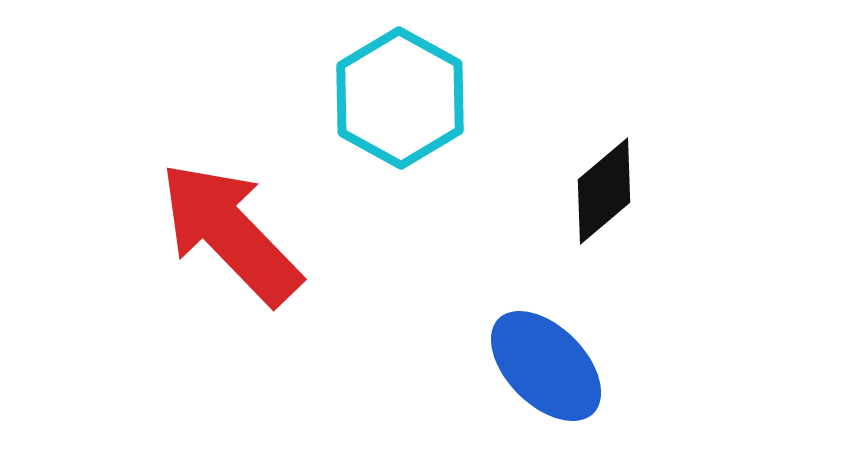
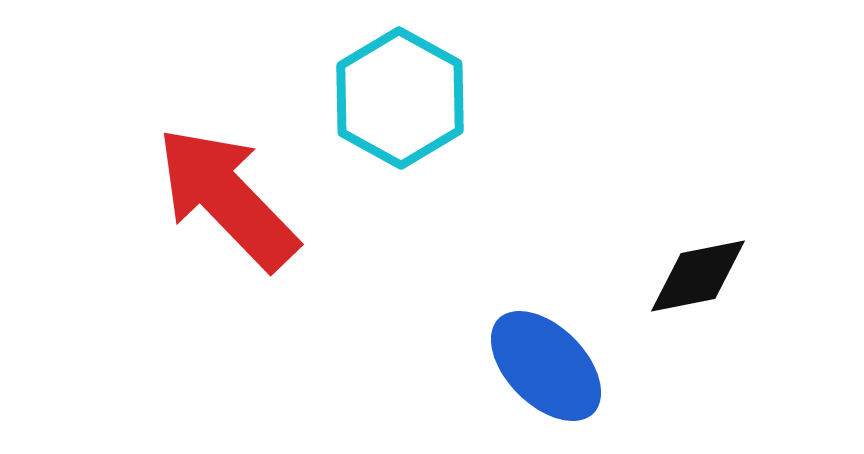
black diamond: moved 94 px right, 85 px down; rotated 29 degrees clockwise
red arrow: moved 3 px left, 35 px up
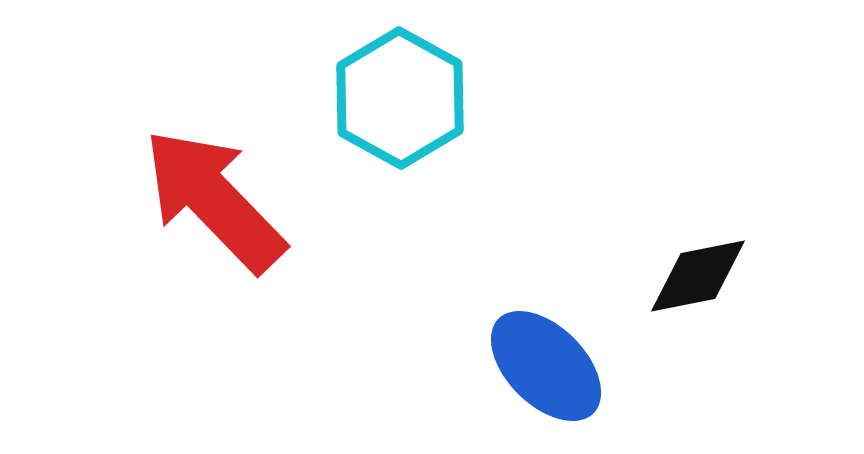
red arrow: moved 13 px left, 2 px down
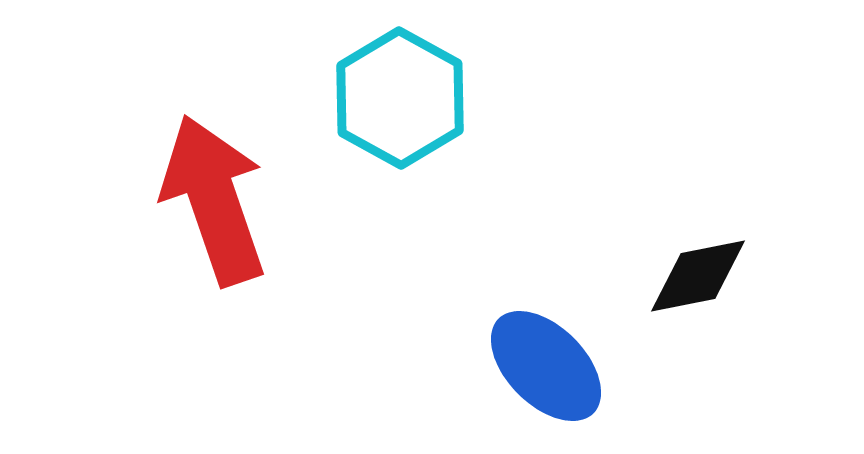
red arrow: rotated 25 degrees clockwise
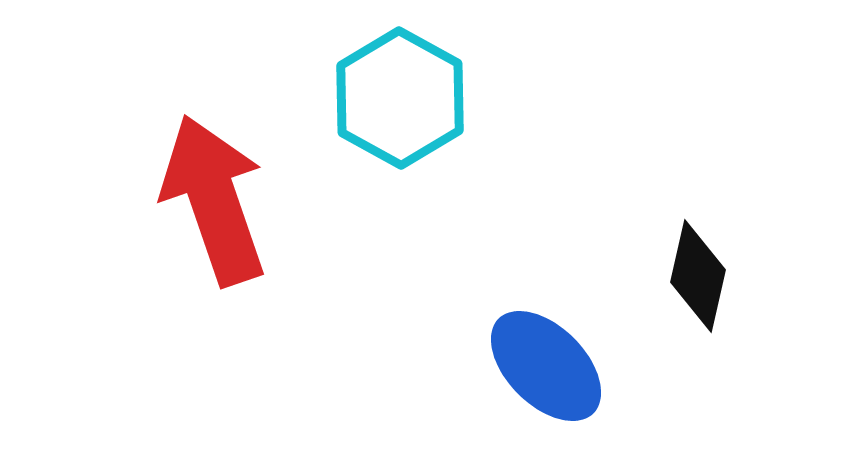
black diamond: rotated 66 degrees counterclockwise
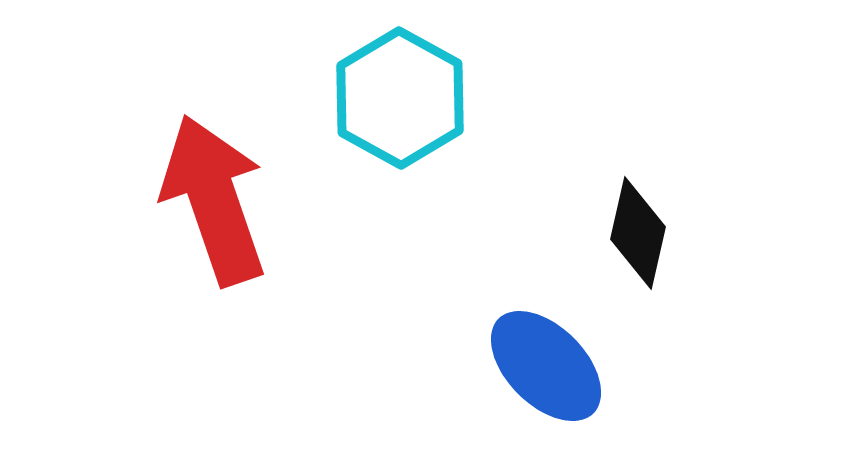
black diamond: moved 60 px left, 43 px up
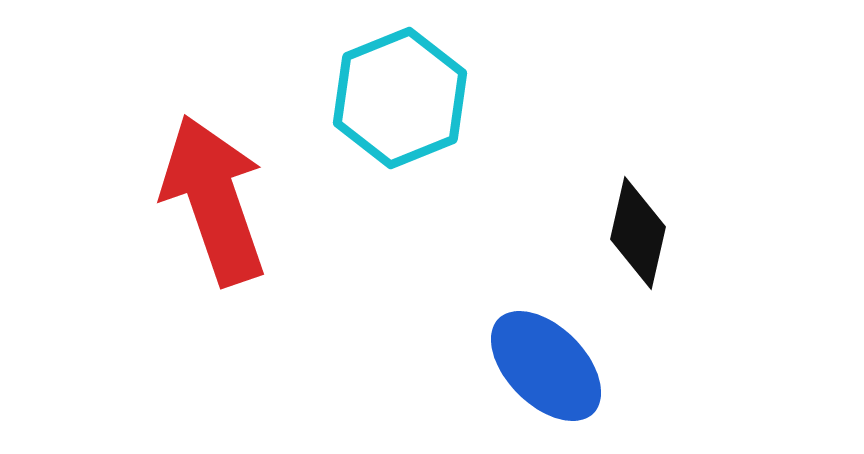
cyan hexagon: rotated 9 degrees clockwise
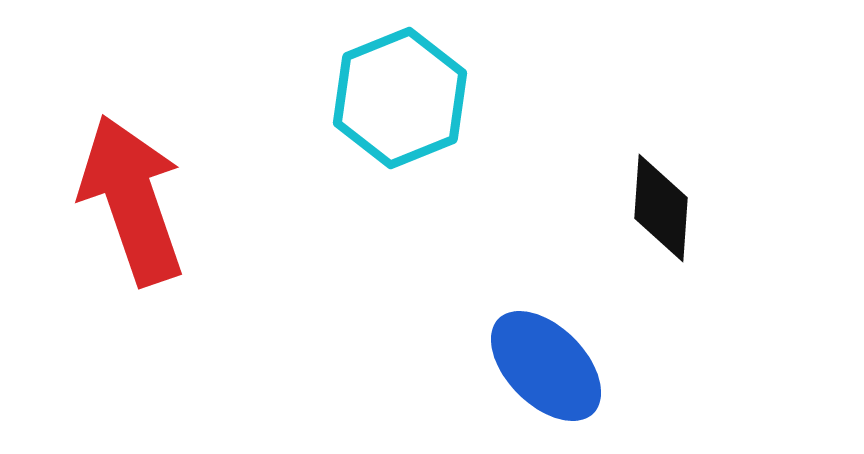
red arrow: moved 82 px left
black diamond: moved 23 px right, 25 px up; rotated 9 degrees counterclockwise
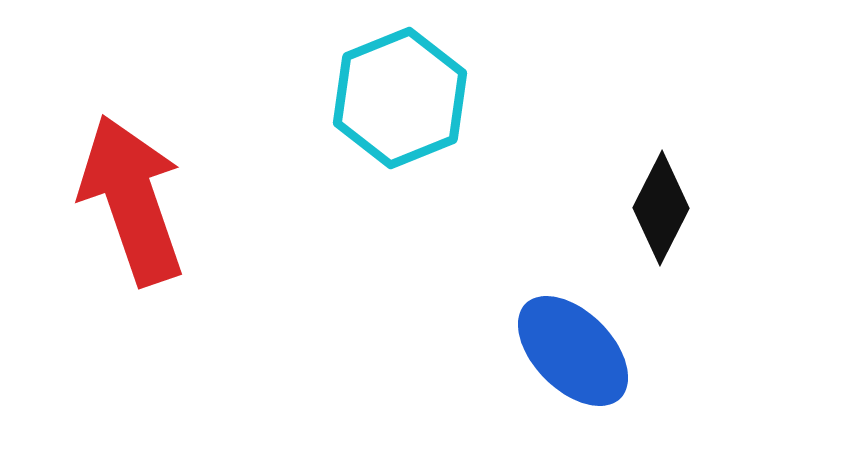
black diamond: rotated 23 degrees clockwise
blue ellipse: moved 27 px right, 15 px up
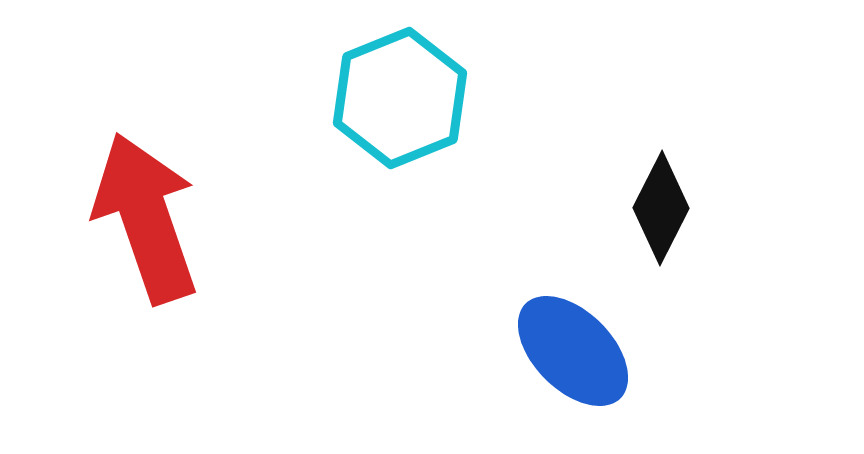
red arrow: moved 14 px right, 18 px down
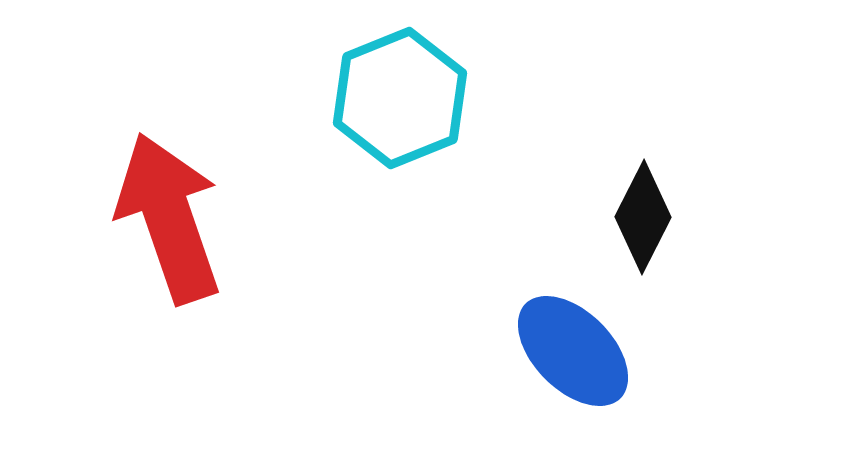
black diamond: moved 18 px left, 9 px down
red arrow: moved 23 px right
